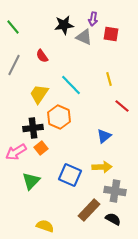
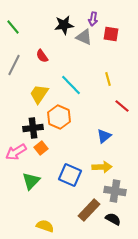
yellow line: moved 1 px left
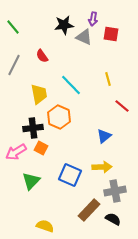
yellow trapezoid: rotated 135 degrees clockwise
orange square: rotated 24 degrees counterclockwise
gray cross: rotated 20 degrees counterclockwise
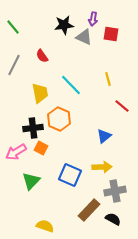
yellow trapezoid: moved 1 px right, 1 px up
orange hexagon: moved 2 px down
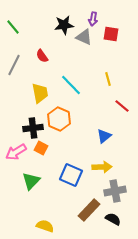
blue square: moved 1 px right
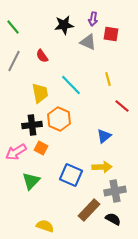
gray triangle: moved 4 px right, 5 px down
gray line: moved 4 px up
black cross: moved 1 px left, 3 px up
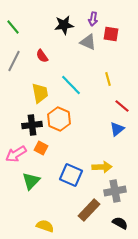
blue triangle: moved 13 px right, 7 px up
pink arrow: moved 2 px down
black semicircle: moved 7 px right, 4 px down
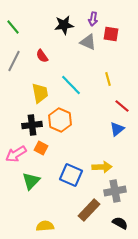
orange hexagon: moved 1 px right, 1 px down
yellow semicircle: rotated 24 degrees counterclockwise
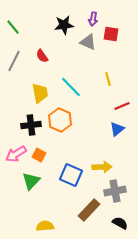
cyan line: moved 2 px down
red line: rotated 63 degrees counterclockwise
black cross: moved 1 px left
orange square: moved 2 px left, 7 px down
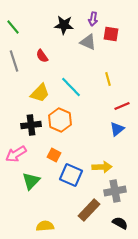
black star: rotated 12 degrees clockwise
gray line: rotated 45 degrees counterclockwise
yellow trapezoid: rotated 55 degrees clockwise
orange square: moved 15 px right
